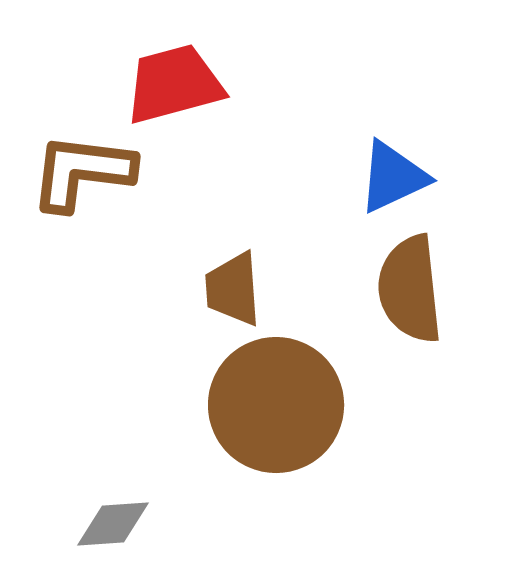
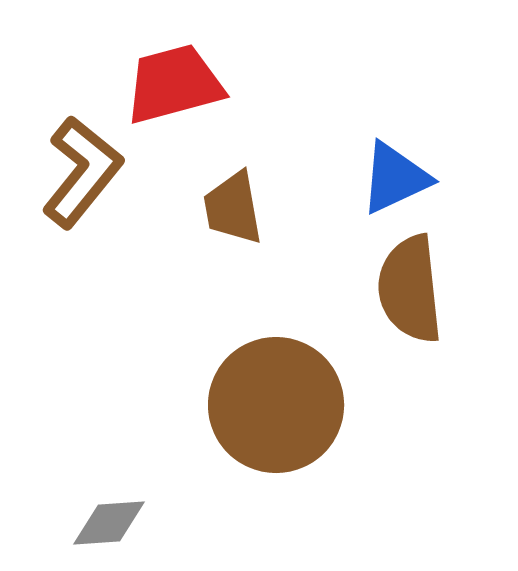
brown L-shape: rotated 122 degrees clockwise
blue triangle: moved 2 px right, 1 px down
brown trapezoid: moved 81 px up; rotated 6 degrees counterclockwise
gray diamond: moved 4 px left, 1 px up
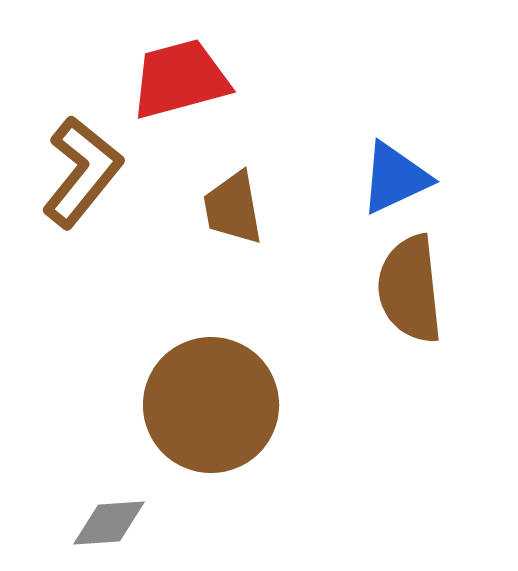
red trapezoid: moved 6 px right, 5 px up
brown circle: moved 65 px left
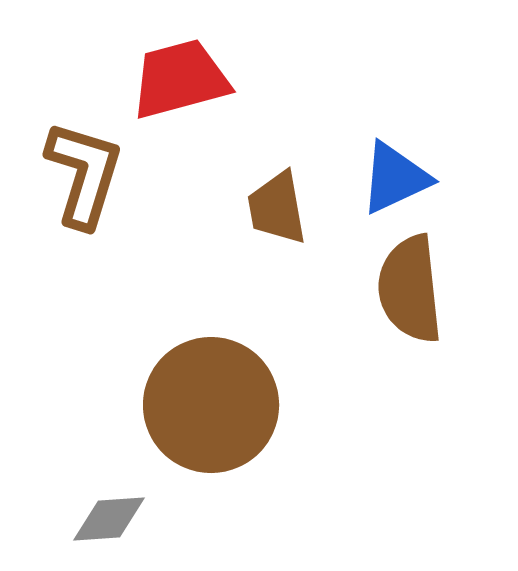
brown L-shape: moved 2 px right, 2 px down; rotated 22 degrees counterclockwise
brown trapezoid: moved 44 px right
gray diamond: moved 4 px up
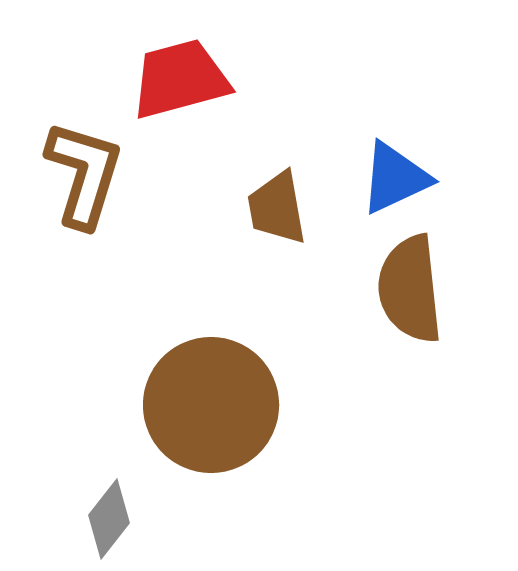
gray diamond: rotated 48 degrees counterclockwise
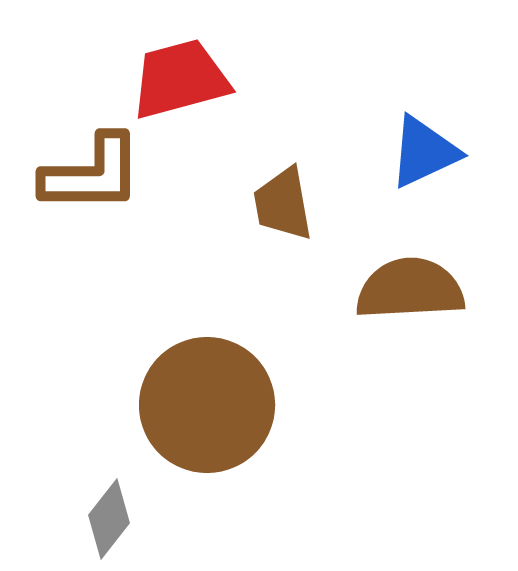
brown L-shape: moved 8 px right; rotated 73 degrees clockwise
blue triangle: moved 29 px right, 26 px up
brown trapezoid: moved 6 px right, 4 px up
brown semicircle: rotated 93 degrees clockwise
brown circle: moved 4 px left
